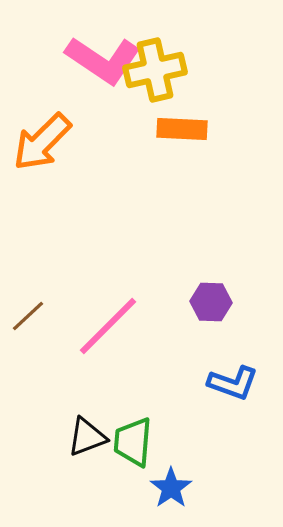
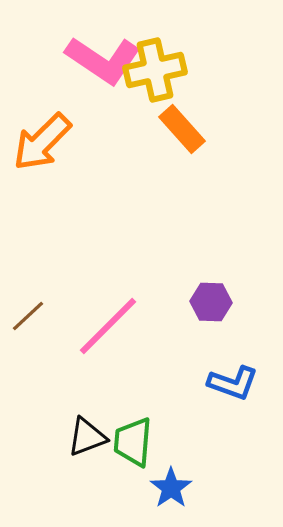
orange rectangle: rotated 45 degrees clockwise
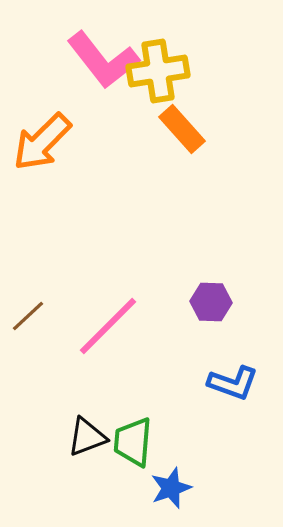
pink L-shape: rotated 18 degrees clockwise
yellow cross: moved 3 px right, 1 px down; rotated 4 degrees clockwise
blue star: rotated 15 degrees clockwise
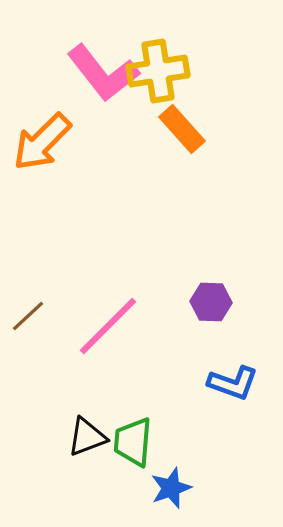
pink L-shape: moved 13 px down
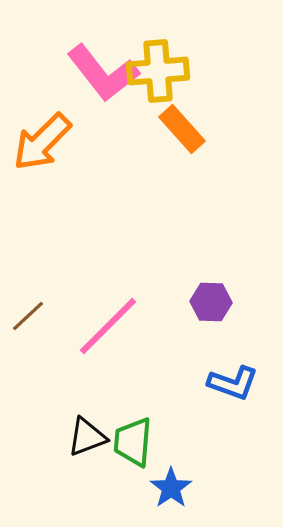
yellow cross: rotated 4 degrees clockwise
blue star: rotated 15 degrees counterclockwise
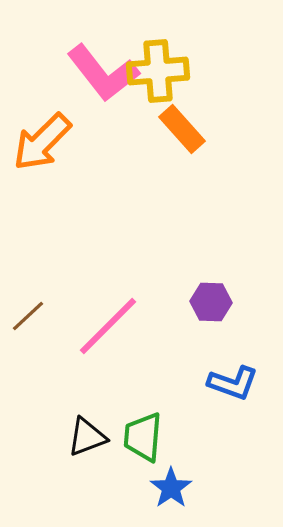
green trapezoid: moved 10 px right, 5 px up
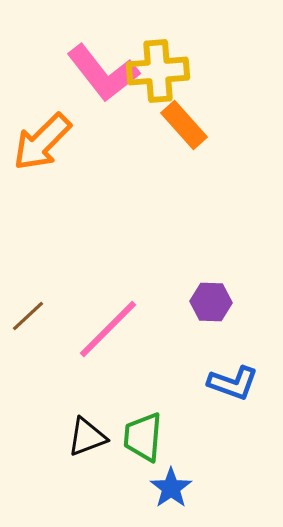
orange rectangle: moved 2 px right, 4 px up
pink line: moved 3 px down
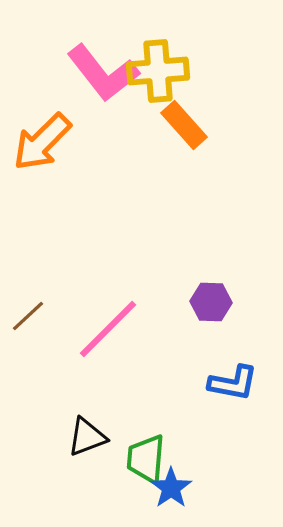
blue L-shape: rotated 9 degrees counterclockwise
green trapezoid: moved 3 px right, 22 px down
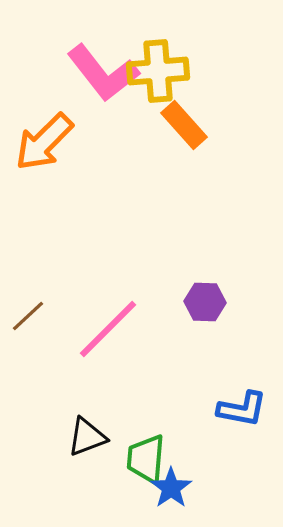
orange arrow: moved 2 px right
purple hexagon: moved 6 px left
blue L-shape: moved 9 px right, 26 px down
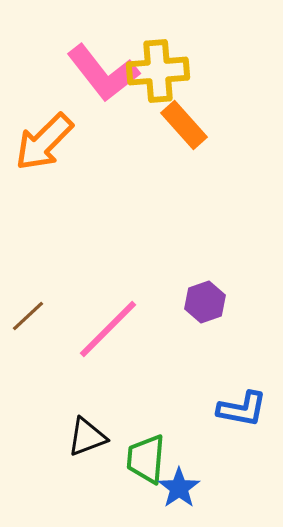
purple hexagon: rotated 21 degrees counterclockwise
blue star: moved 8 px right
